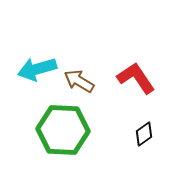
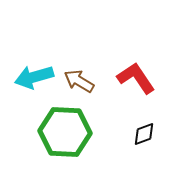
cyan arrow: moved 3 px left, 8 px down
green hexagon: moved 2 px right, 2 px down
black diamond: rotated 15 degrees clockwise
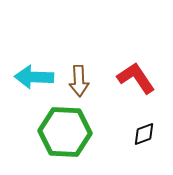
cyan arrow: rotated 18 degrees clockwise
brown arrow: rotated 124 degrees counterclockwise
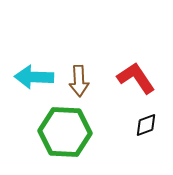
black diamond: moved 2 px right, 9 px up
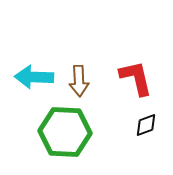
red L-shape: rotated 21 degrees clockwise
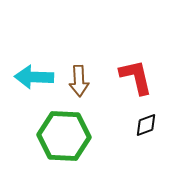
red L-shape: moved 1 px up
green hexagon: moved 1 px left, 4 px down
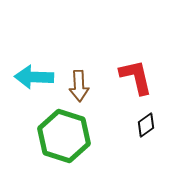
brown arrow: moved 5 px down
black diamond: rotated 15 degrees counterclockwise
green hexagon: rotated 15 degrees clockwise
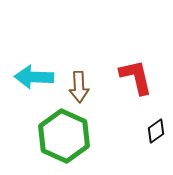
brown arrow: moved 1 px down
black diamond: moved 10 px right, 6 px down
green hexagon: rotated 6 degrees clockwise
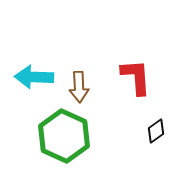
red L-shape: rotated 9 degrees clockwise
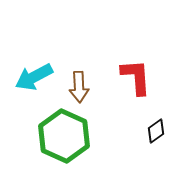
cyan arrow: rotated 30 degrees counterclockwise
